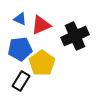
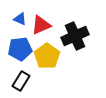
yellow pentagon: moved 5 px right, 7 px up
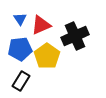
blue triangle: rotated 32 degrees clockwise
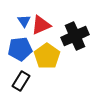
blue triangle: moved 4 px right, 2 px down
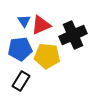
black cross: moved 2 px left, 1 px up
yellow pentagon: rotated 30 degrees counterclockwise
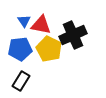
red triangle: rotated 35 degrees clockwise
yellow pentagon: moved 2 px right, 7 px up; rotated 20 degrees clockwise
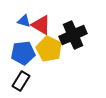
blue triangle: rotated 40 degrees counterclockwise
red triangle: rotated 20 degrees clockwise
blue pentagon: moved 3 px right, 4 px down
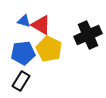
black cross: moved 15 px right
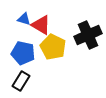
blue triangle: moved 2 px up
yellow pentagon: moved 4 px right, 2 px up
blue pentagon: rotated 20 degrees clockwise
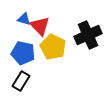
red triangle: moved 1 px left, 1 px down; rotated 15 degrees clockwise
